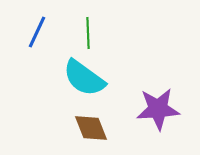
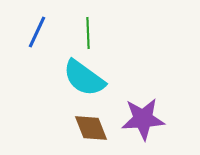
purple star: moved 15 px left, 10 px down
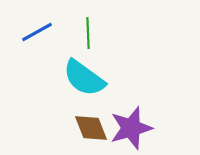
blue line: rotated 36 degrees clockwise
purple star: moved 12 px left, 9 px down; rotated 12 degrees counterclockwise
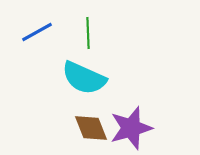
cyan semicircle: rotated 12 degrees counterclockwise
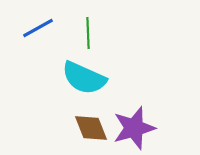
blue line: moved 1 px right, 4 px up
purple star: moved 3 px right
